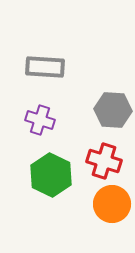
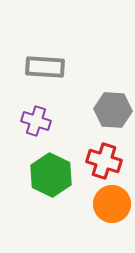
purple cross: moved 4 px left, 1 px down
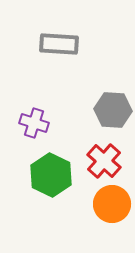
gray rectangle: moved 14 px right, 23 px up
purple cross: moved 2 px left, 2 px down
red cross: rotated 24 degrees clockwise
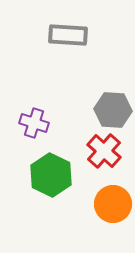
gray rectangle: moved 9 px right, 9 px up
red cross: moved 10 px up
orange circle: moved 1 px right
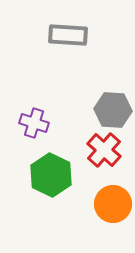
red cross: moved 1 px up
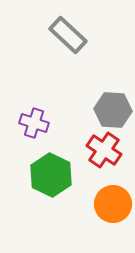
gray rectangle: rotated 39 degrees clockwise
red cross: rotated 8 degrees counterclockwise
